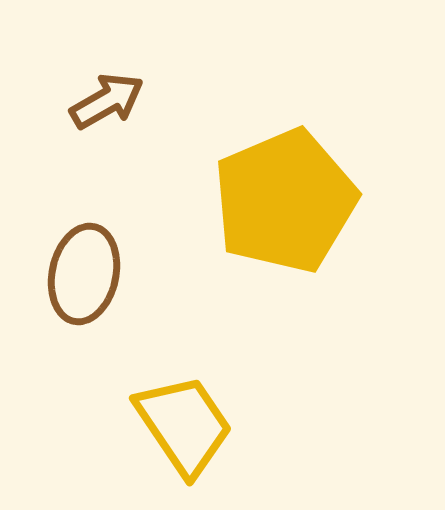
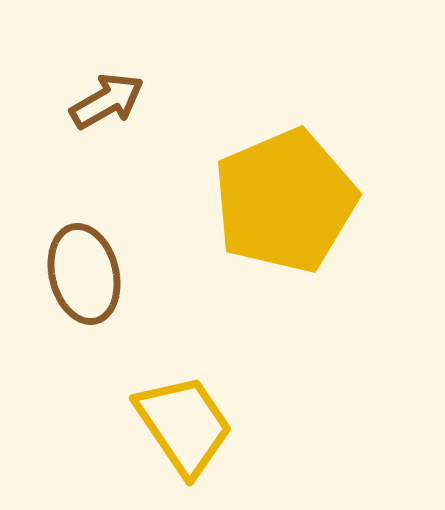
brown ellipse: rotated 26 degrees counterclockwise
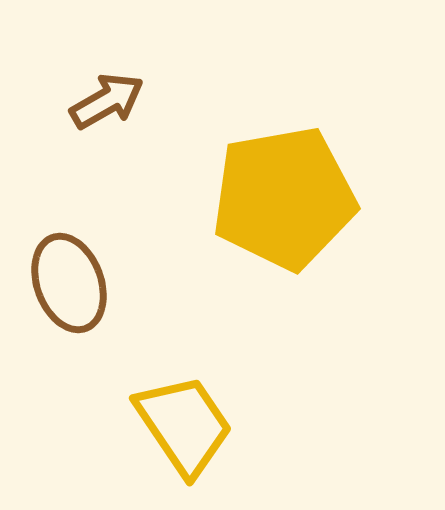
yellow pentagon: moved 1 px left, 3 px up; rotated 13 degrees clockwise
brown ellipse: moved 15 px left, 9 px down; rotated 6 degrees counterclockwise
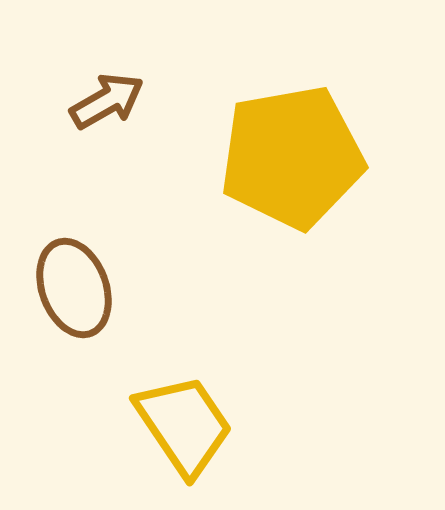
yellow pentagon: moved 8 px right, 41 px up
brown ellipse: moved 5 px right, 5 px down
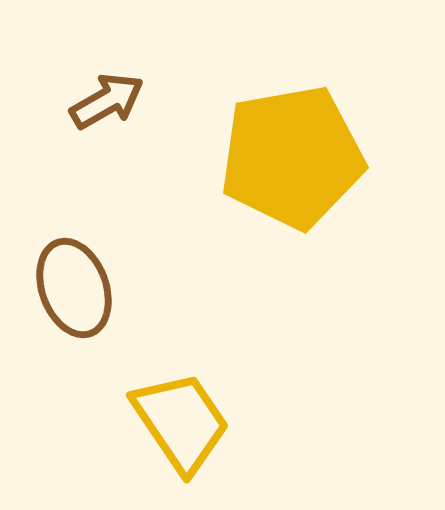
yellow trapezoid: moved 3 px left, 3 px up
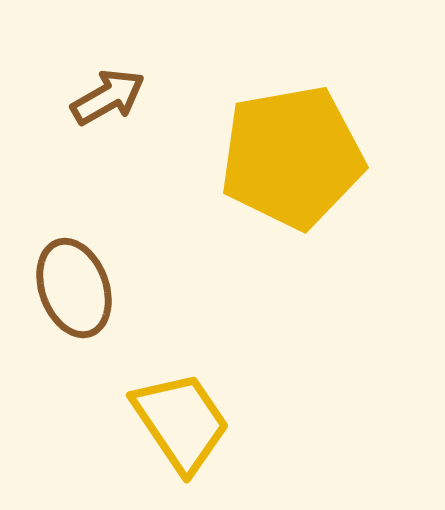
brown arrow: moved 1 px right, 4 px up
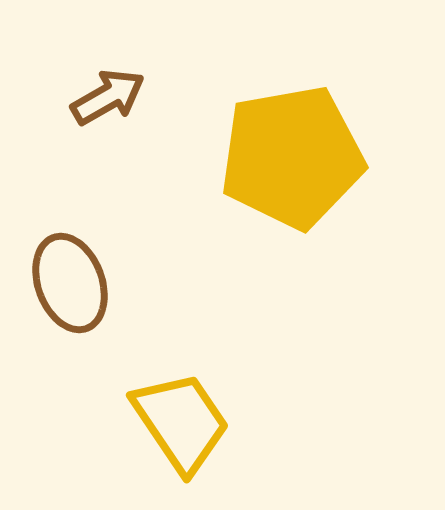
brown ellipse: moved 4 px left, 5 px up
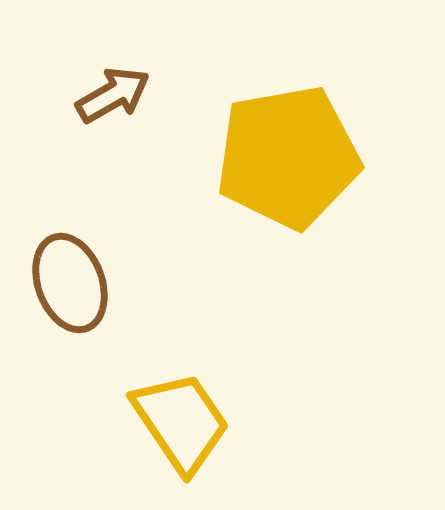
brown arrow: moved 5 px right, 2 px up
yellow pentagon: moved 4 px left
